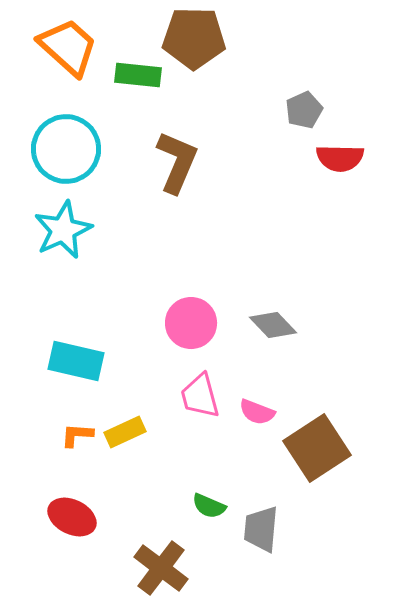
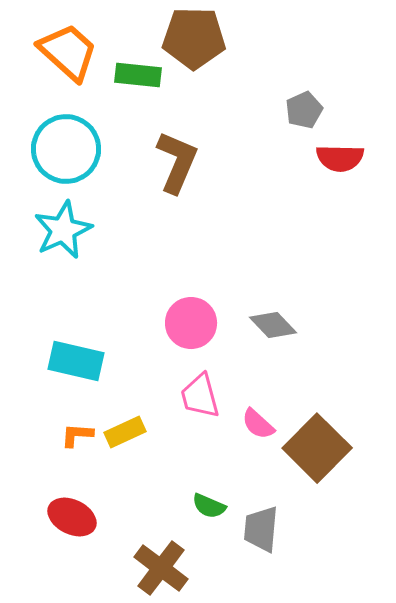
orange trapezoid: moved 5 px down
pink semicircle: moved 1 px right, 12 px down; rotated 21 degrees clockwise
brown square: rotated 12 degrees counterclockwise
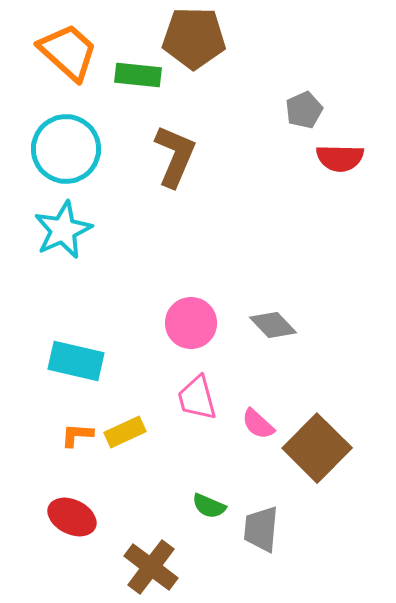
brown L-shape: moved 2 px left, 6 px up
pink trapezoid: moved 3 px left, 2 px down
brown cross: moved 10 px left, 1 px up
